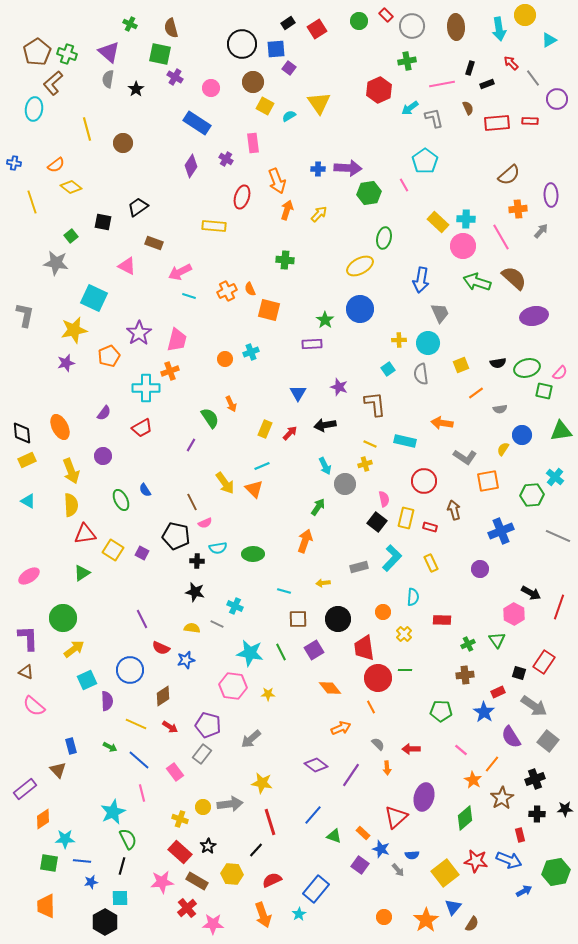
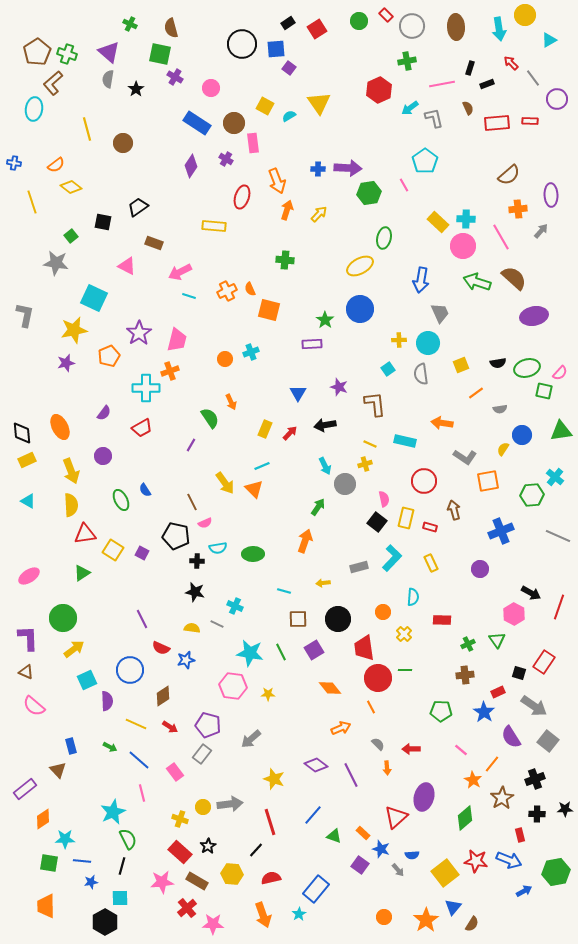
brown circle at (253, 82): moved 19 px left, 41 px down
orange arrow at (231, 404): moved 2 px up
purple line at (351, 775): rotated 60 degrees counterclockwise
yellow star at (262, 783): moved 12 px right, 4 px up; rotated 10 degrees clockwise
red semicircle at (272, 880): moved 1 px left, 2 px up; rotated 12 degrees clockwise
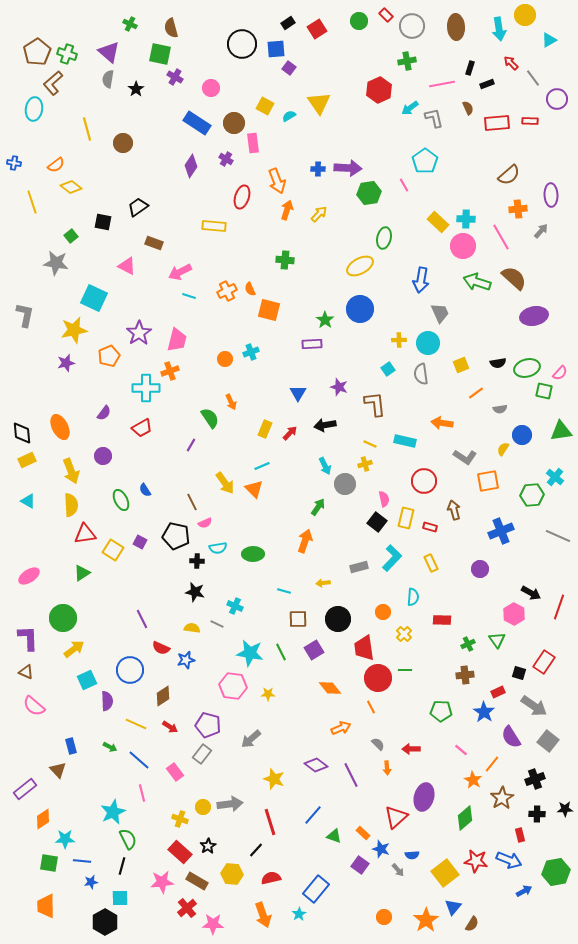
purple square at (142, 553): moved 2 px left, 11 px up
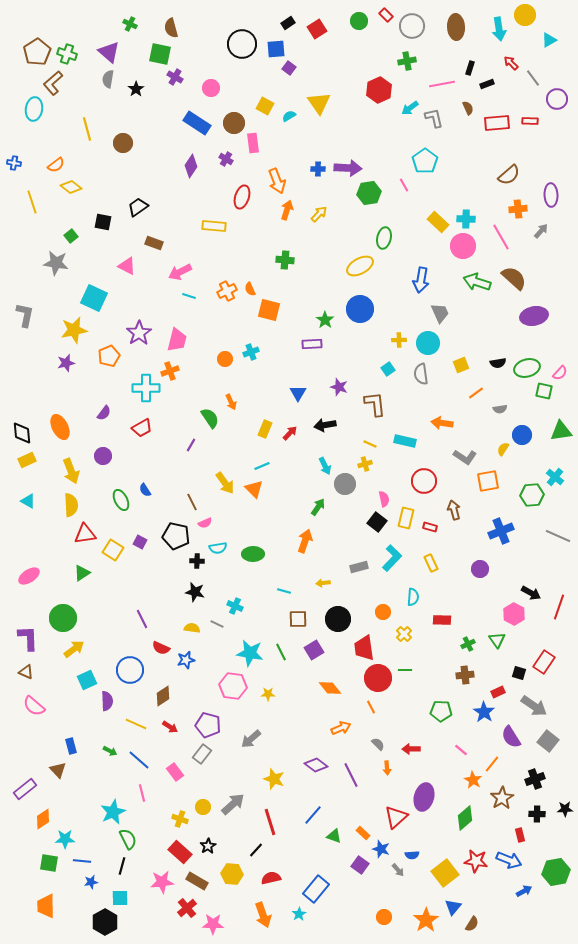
green arrow at (110, 747): moved 4 px down
gray arrow at (230, 804): moved 3 px right; rotated 35 degrees counterclockwise
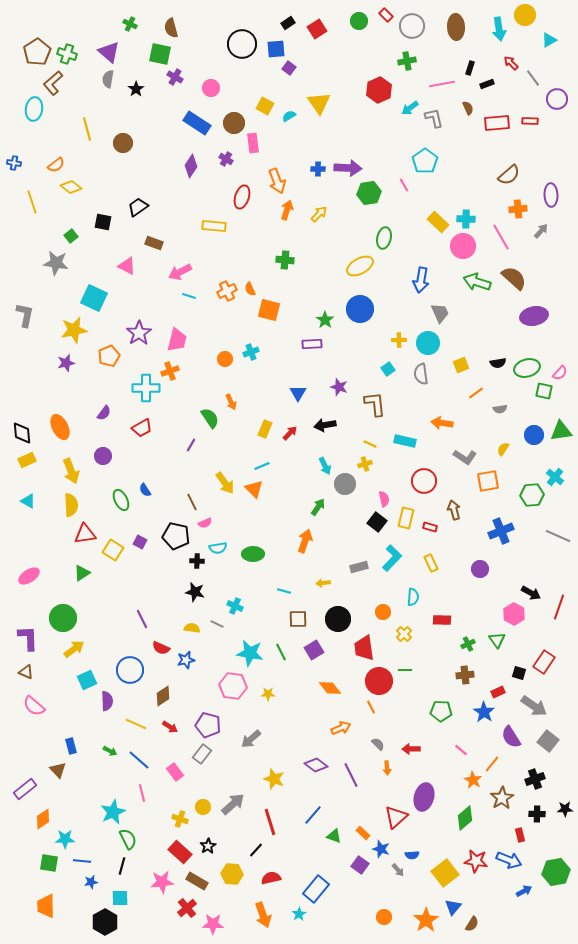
blue circle at (522, 435): moved 12 px right
red circle at (378, 678): moved 1 px right, 3 px down
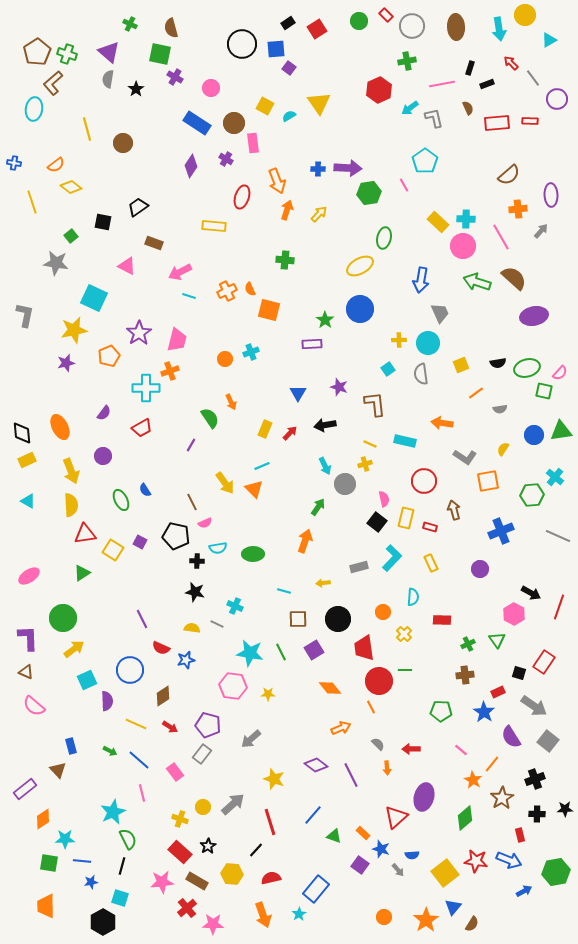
cyan square at (120, 898): rotated 18 degrees clockwise
black hexagon at (105, 922): moved 2 px left
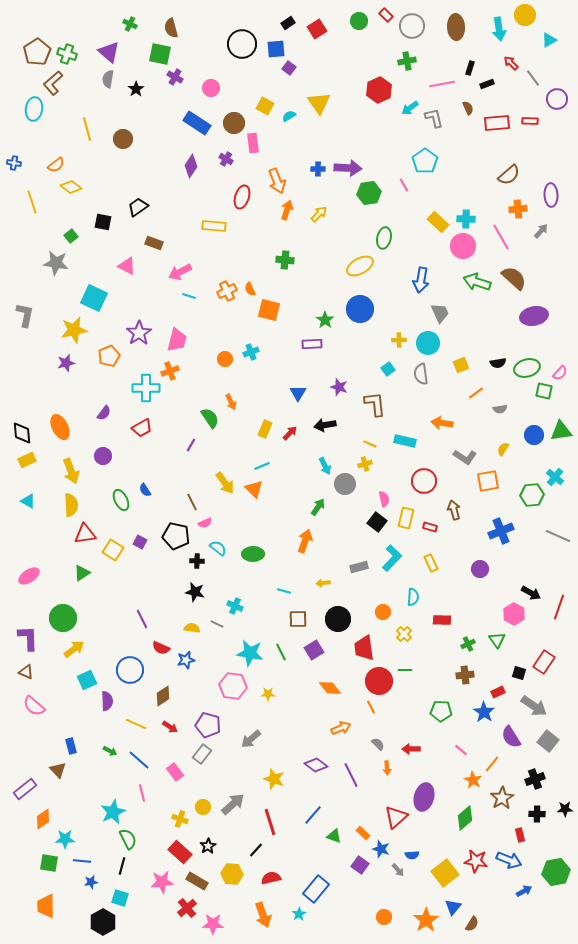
brown circle at (123, 143): moved 4 px up
cyan semicircle at (218, 548): rotated 132 degrees counterclockwise
